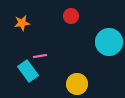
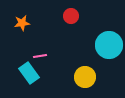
cyan circle: moved 3 px down
cyan rectangle: moved 1 px right, 2 px down
yellow circle: moved 8 px right, 7 px up
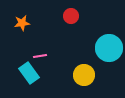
cyan circle: moved 3 px down
yellow circle: moved 1 px left, 2 px up
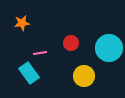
red circle: moved 27 px down
pink line: moved 3 px up
yellow circle: moved 1 px down
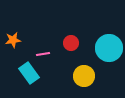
orange star: moved 9 px left, 17 px down
pink line: moved 3 px right, 1 px down
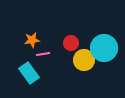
orange star: moved 19 px right
cyan circle: moved 5 px left
yellow circle: moved 16 px up
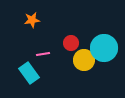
orange star: moved 20 px up
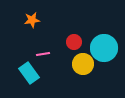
red circle: moved 3 px right, 1 px up
yellow circle: moved 1 px left, 4 px down
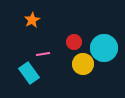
orange star: rotated 21 degrees counterclockwise
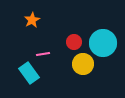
cyan circle: moved 1 px left, 5 px up
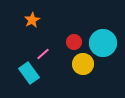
pink line: rotated 32 degrees counterclockwise
